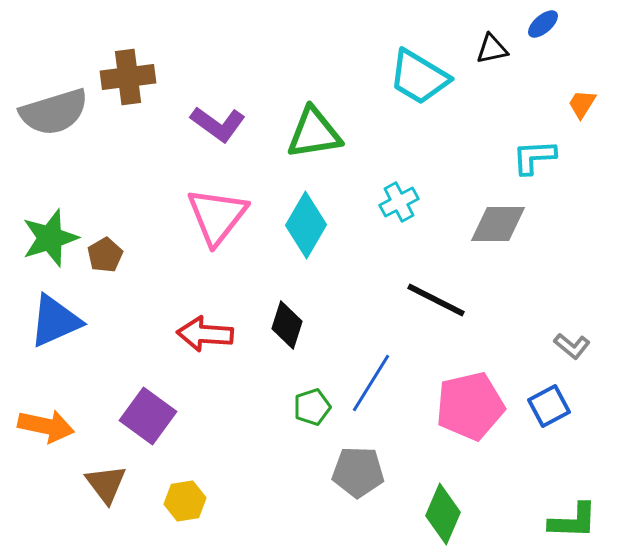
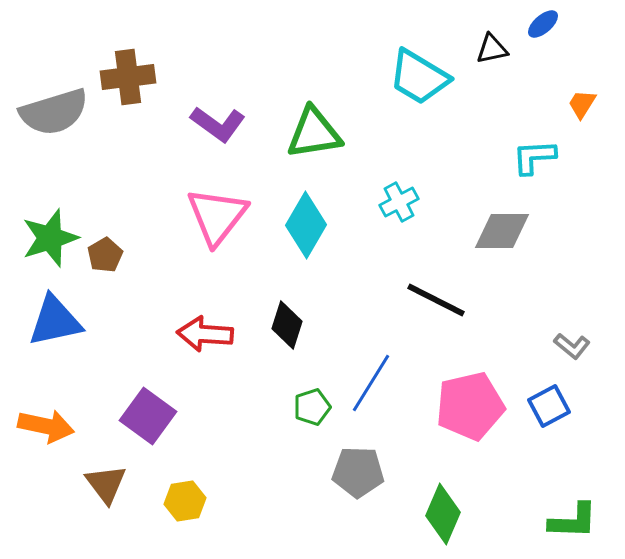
gray diamond: moved 4 px right, 7 px down
blue triangle: rotated 12 degrees clockwise
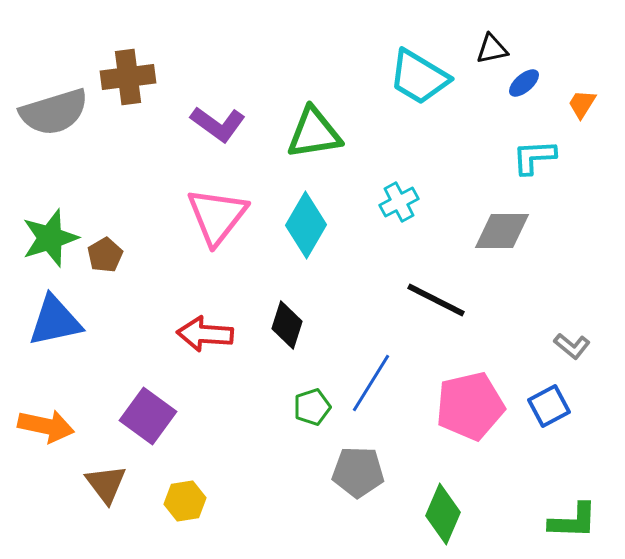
blue ellipse: moved 19 px left, 59 px down
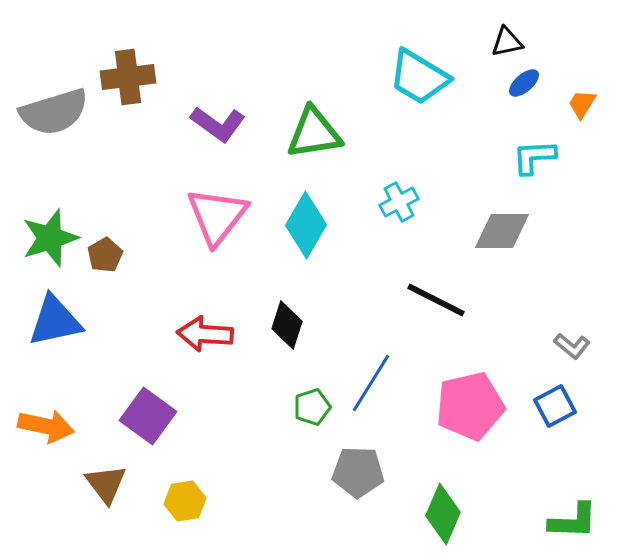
black triangle: moved 15 px right, 7 px up
blue square: moved 6 px right
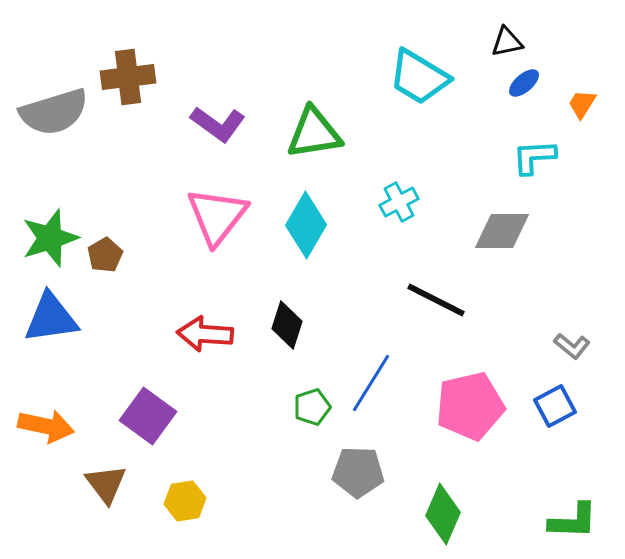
blue triangle: moved 4 px left, 3 px up; rotated 4 degrees clockwise
